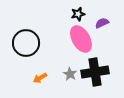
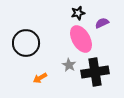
black star: moved 1 px up
gray star: moved 1 px left, 9 px up
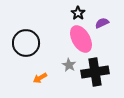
black star: rotated 24 degrees counterclockwise
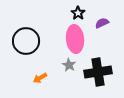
pink ellipse: moved 6 px left; rotated 24 degrees clockwise
black circle: moved 2 px up
black cross: moved 3 px right
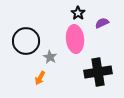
gray star: moved 19 px left, 8 px up
orange arrow: rotated 32 degrees counterclockwise
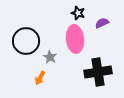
black star: rotated 16 degrees counterclockwise
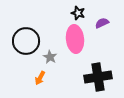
black cross: moved 5 px down
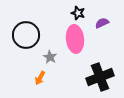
black circle: moved 6 px up
black cross: moved 2 px right; rotated 12 degrees counterclockwise
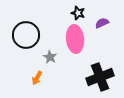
orange arrow: moved 3 px left
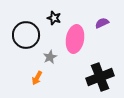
black star: moved 24 px left, 5 px down
pink ellipse: rotated 16 degrees clockwise
gray star: rotated 16 degrees clockwise
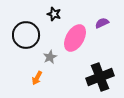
black star: moved 4 px up
pink ellipse: moved 1 px up; rotated 20 degrees clockwise
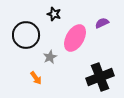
orange arrow: moved 1 px left; rotated 64 degrees counterclockwise
